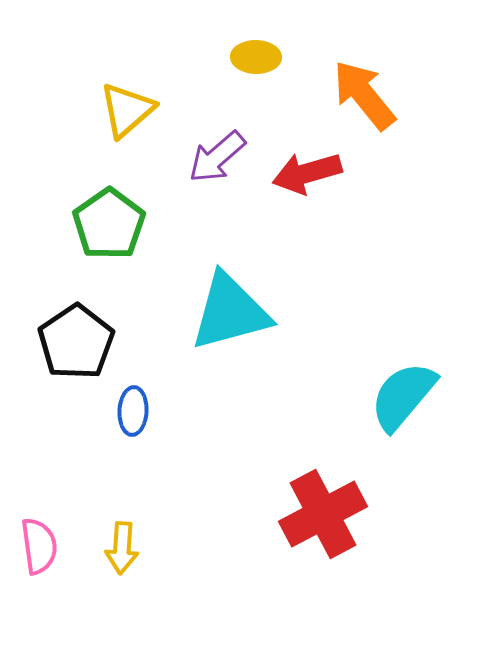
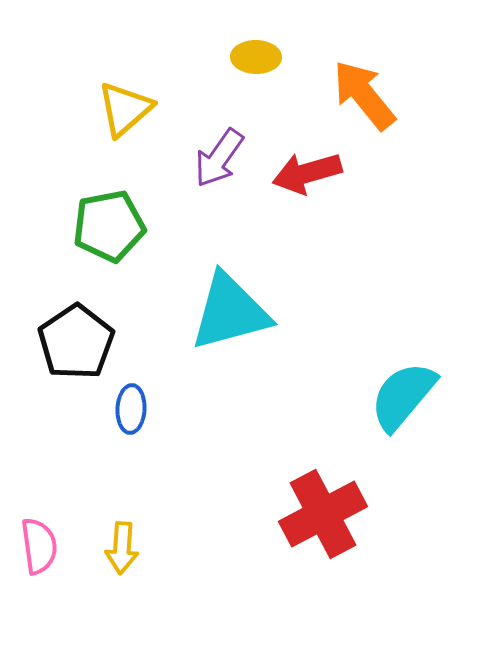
yellow triangle: moved 2 px left, 1 px up
purple arrow: moved 2 px right, 1 px down; rotated 14 degrees counterclockwise
green pentagon: moved 2 px down; rotated 24 degrees clockwise
blue ellipse: moved 2 px left, 2 px up
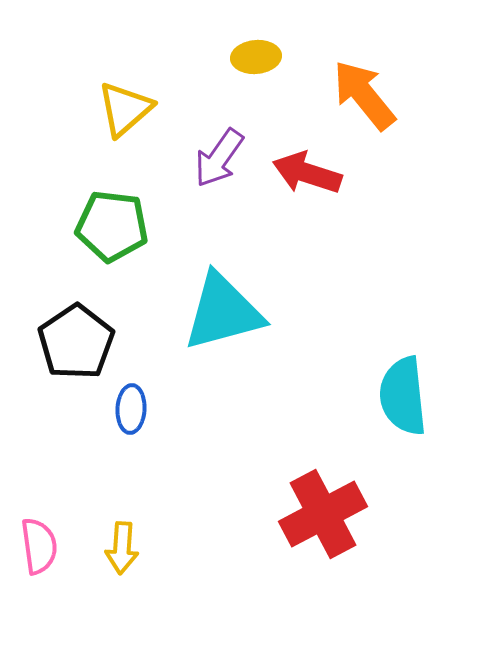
yellow ellipse: rotated 6 degrees counterclockwise
red arrow: rotated 34 degrees clockwise
green pentagon: moved 3 px right; rotated 18 degrees clockwise
cyan triangle: moved 7 px left
cyan semicircle: rotated 46 degrees counterclockwise
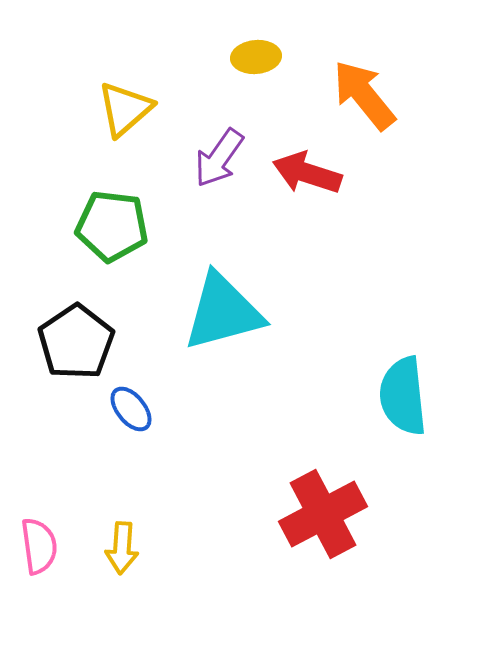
blue ellipse: rotated 42 degrees counterclockwise
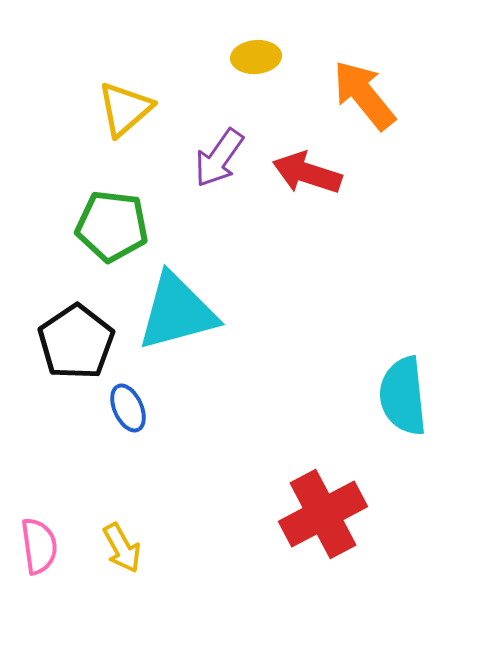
cyan triangle: moved 46 px left
blue ellipse: moved 3 px left, 1 px up; rotated 15 degrees clockwise
yellow arrow: rotated 33 degrees counterclockwise
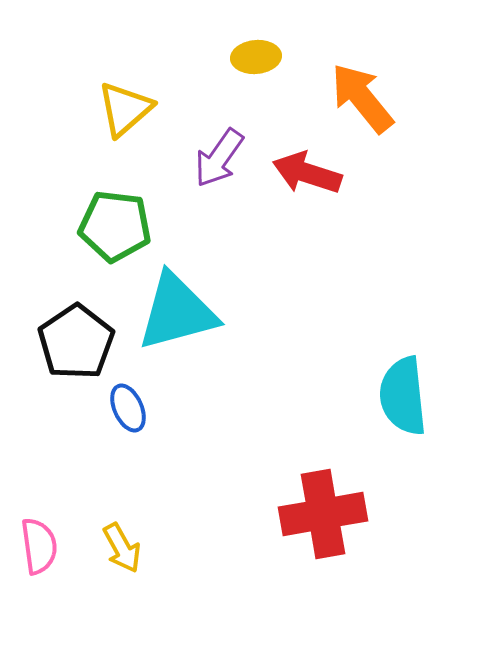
orange arrow: moved 2 px left, 3 px down
green pentagon: moved 3 px right
red cross: rotated 18 degrees clockwise
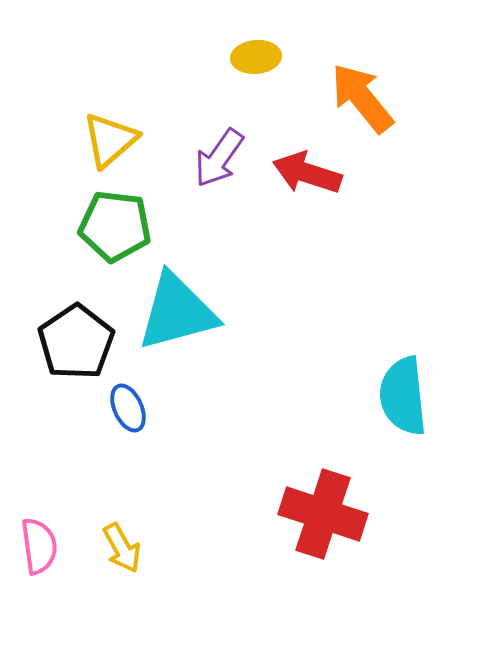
yellow triangle: moved 15 px left, 31 px down
red cross: rotated 28 degrees clockwise
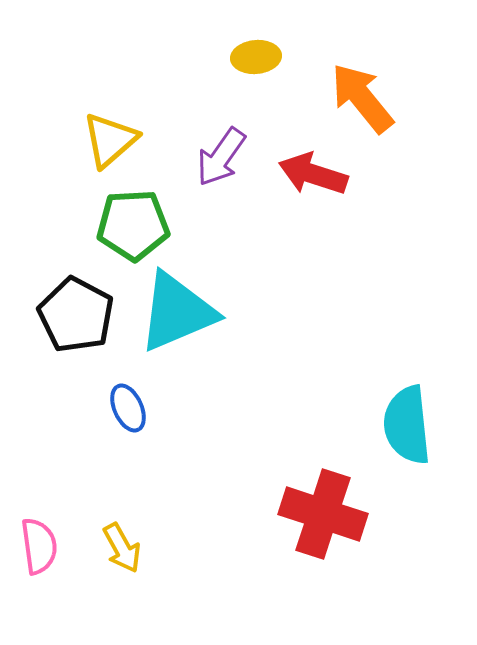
purple arrow: moved 2 px right, 1 px up
red arrow: moved 6 px right, 1 px down
green pentagon: moved 18 px right, 1 px up; rotated 10 degrees counterclockwise
cyan triangle: rotated 8 degrees counterclockwise
black pentagon: moved 27 px up; rotated 10 degrees counterclockwise
cyan semicircle: moved 4 px right, 29 px down
